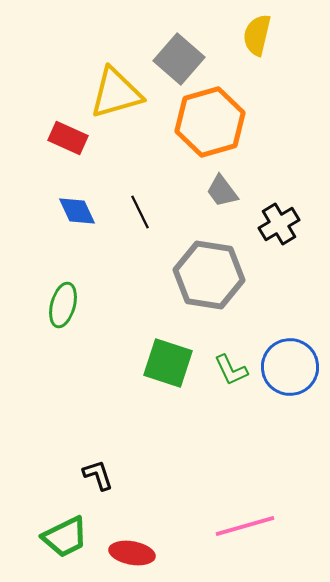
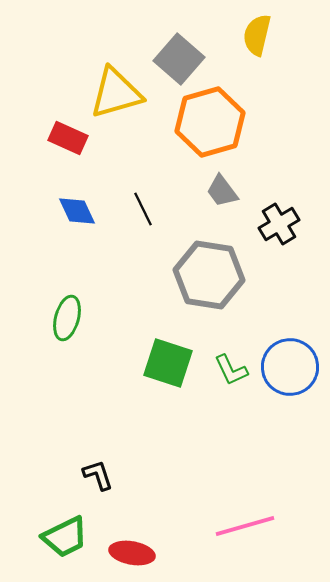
black line: moved 3 px right, 3 px up
green ellipse: moved 4 px right, 13 px down
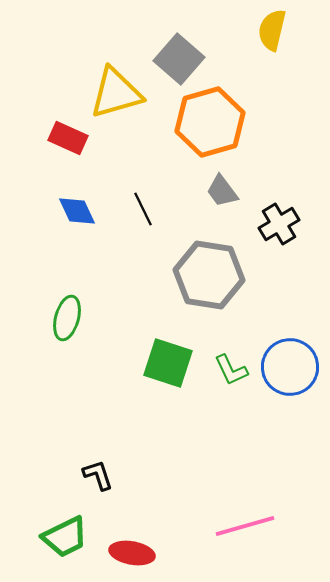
yellow semicircle: moved 15 px right, 5 px up
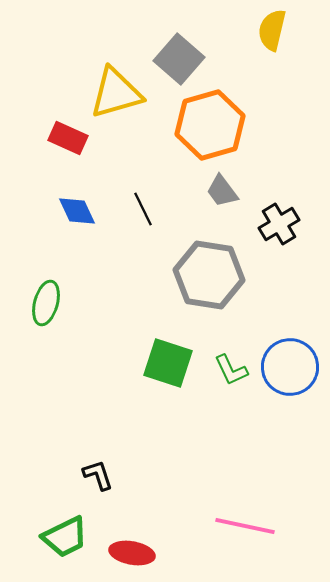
orange hexagon: moved 3 px down
green ellipse: moved 21 px left, 15 px up
pink line: rotated 28 degrees clockwise
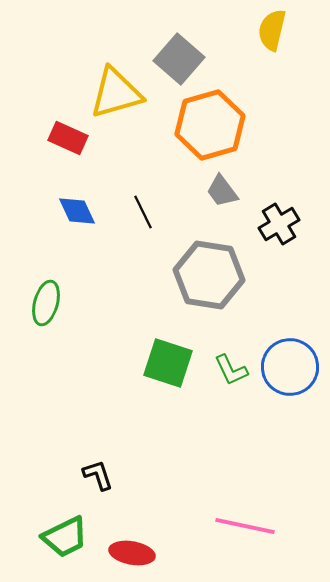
black line: moved 3 px down
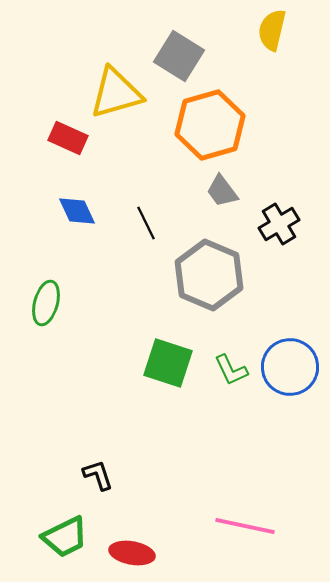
gray square: moved 3 px up; rotated 9 degrees counterclockwise
black line: moved 3 px right, 11 px down
gray hexagon: rotated 14 degrees clockwise
